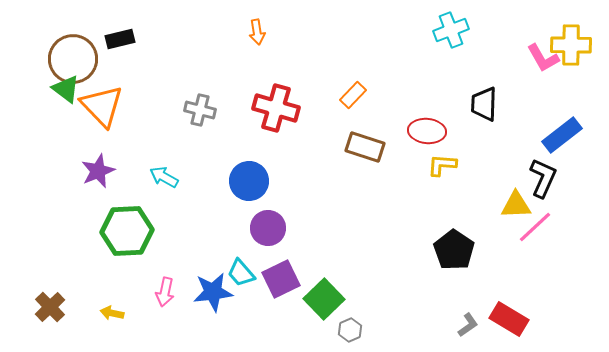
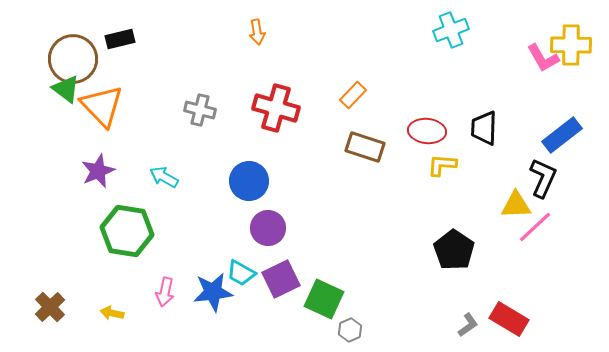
black trapezoid: moved 24 px down
green hexagon: rotated 12 degrees clockwise
cyan trapezoid: rotated 20 degrees counterclockwise
green square: rotated 21 degrees counterclockwise
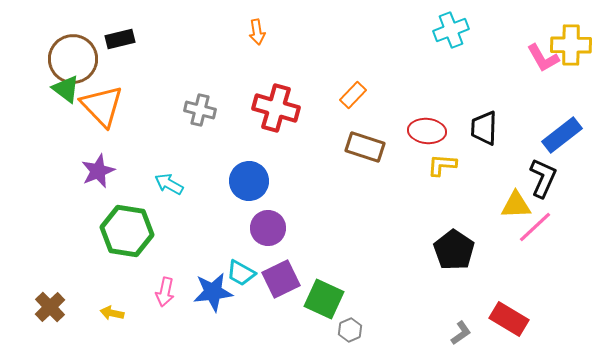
cyan arrow: moved 5 px right, 7 px down
gray L-shape: moved 7 px left, 8 px down
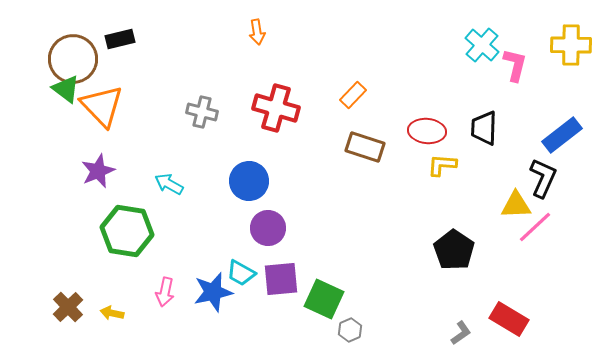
cyan cross: moved 31 px right, 15 px down; rotated 28 degrees counterclockwise
pink L-shape: moved 28 px left, 7 px down; rotated 136 degrees counterclockwise
gray cross: moved 2 px right, 2 px down
purple square: rotated 21 degrees clockwise
blue star: rotated 6 degrees counterclockwise
brown cross: moved 18 px right
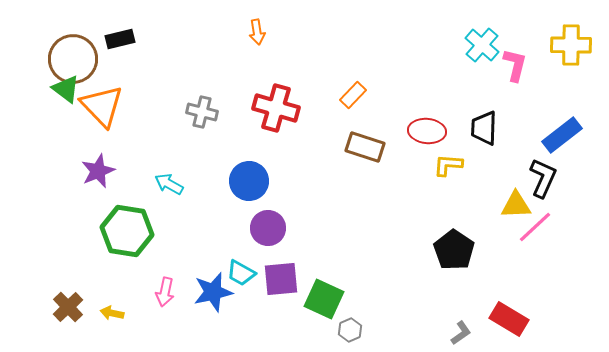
yellow L-shape: moved 6 px right
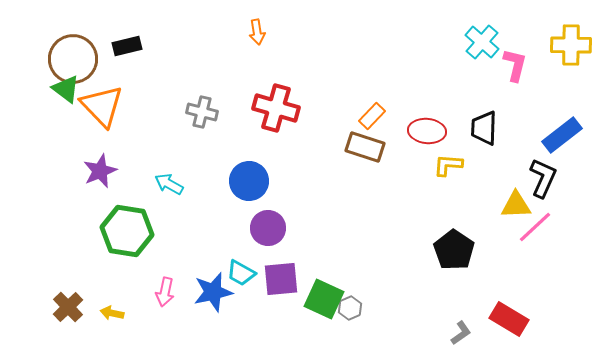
black rectangle: moved 7 px right, 7 px down
cyan cross: moved 3 px up
orange rectangle: moved 19 px right, 21 px down
purple star: moved 2 px right
gray hexagon: moved 22 px up
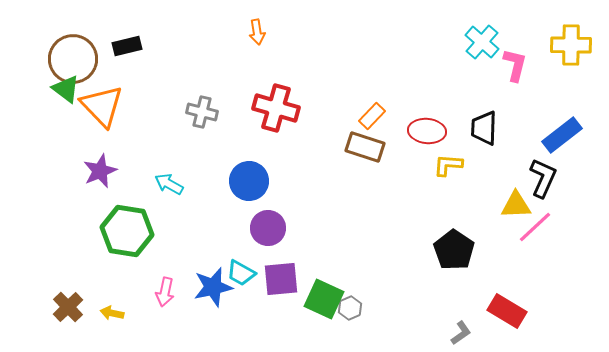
blue star: moved 5 px up
red rectangle: moved 2 px left, 8 px up
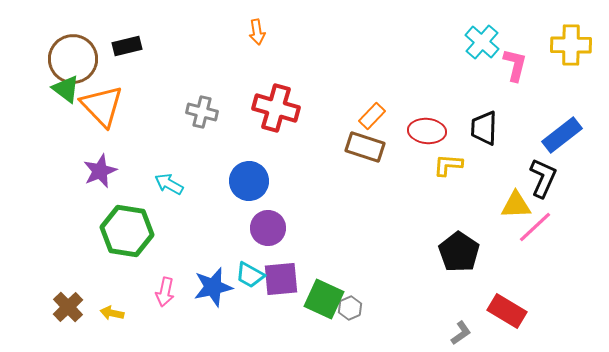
black pentagon: moved 5 px right, 2 px down
cyan trapezoid: moved 9 px right, 2 px down
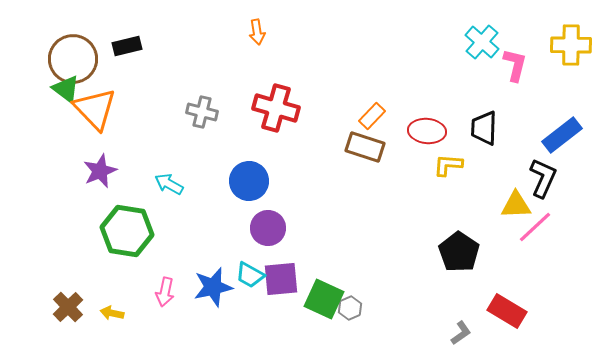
orange triangle: moved 7 px left, 3 px down
